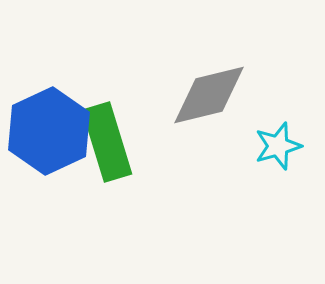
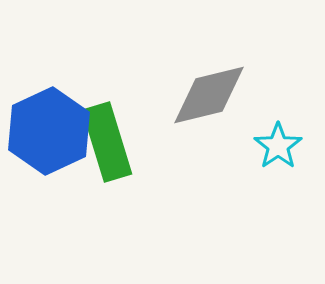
cyan star: rotated 18 degrees counterclockwise
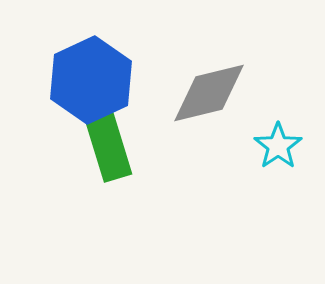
gray diamond: moved 2 px up
blue hexagon: moved 42 px right, 51 px up
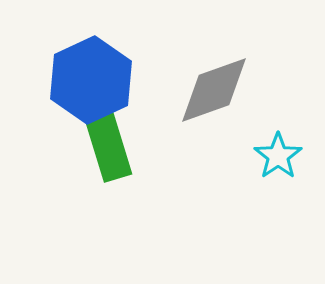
gray diamond: moved 5 px right, 3 px up; rotated 6 degrees counterclockwise
cyan star: moved 10 px down
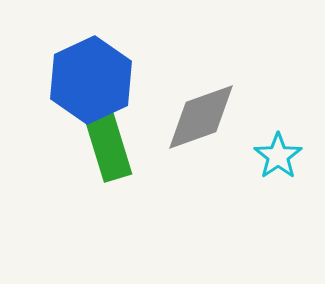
gray diamond: moved 13 px left, 27 px down
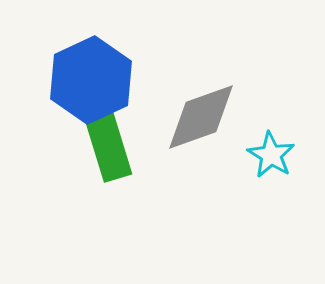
cyan star: moved 7 px left, 1 px up; rotated 6 degrees counterclockwise
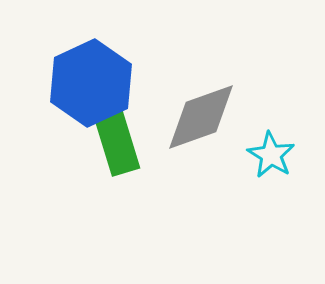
blue hexagon: moved 3 px down
green rectangle: moved 8 px right, 6 px up
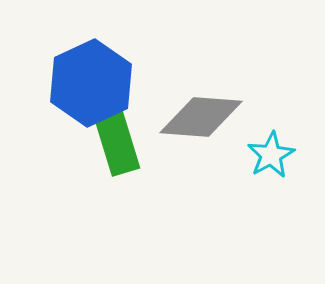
gray diamond: rotated 24 degrees clockwise
cyan star: rotated 12 degrees clockwise
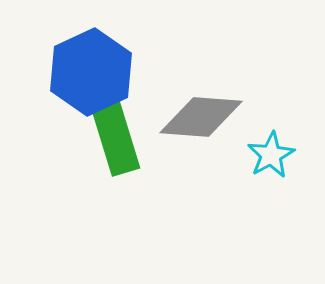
blue hexagon: moved 11 px up
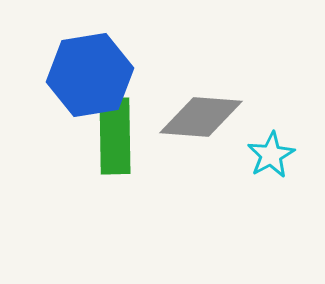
blue hexagon: moved 1 px left, 3 px down; rotated 16 degrees clockwise
green rectangle: rotated 16 degrees clockwise
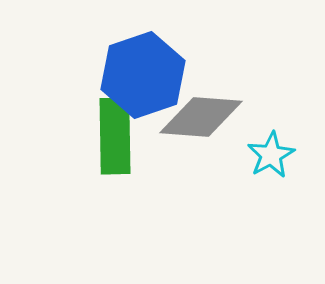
blue hexagon: moved 53 px right; rotated 10 degrees counterclockwise
